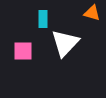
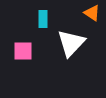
orange triangle: rotated 18 degrees clockwise
white triangle: moved 6 px right
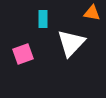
orange triangle: rotated 24 degrees counterclockwise
pink square: moved 3 px down; rotated 20 degrees counterclockwise
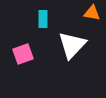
white triangle: moved 1 px right, 2 px down
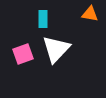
orange triangle: moved 2 px left, 1 px down
white triangle: moved 16 px left, 4 px down
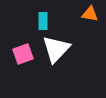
cyan rectangle: moved 2 px down
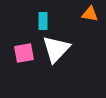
pink square: moved 1 px right, 1 px up; rotated 10 degrees clockwise
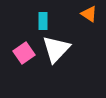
orange triangle: moved 1 px left; rotated 24 degrees clockwise
pink square: rotated 25 degrees counterclockwise
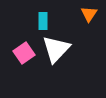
orange triangle: rotated 30 degrees clockwise
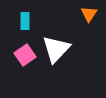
cyan rectangle: moved 18 px left
pink square: moved 1 px right, 2 px down
